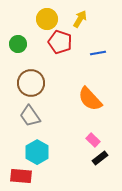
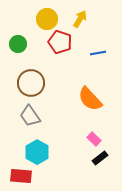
pink rectangle: moved 1 px right, 1 px up
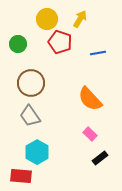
pink rectangle: moved 4 px left, 5 px up
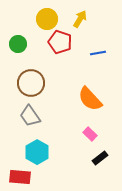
red rectangle: moved 1 px left, 1 px down
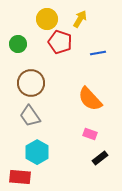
pink rectangle: rotated 24 degrees counterclockwise
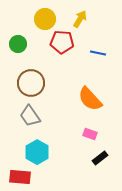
yellow circle: moved 2 px left
red pentagon: moved 2 px right; rotated 15 degrees counterclockwise
blue line: rotated 21 degrees clockwise
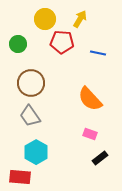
cyan hexagon: moved 1 px left
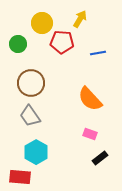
yellow circle: moved 3 px left, 4 px down
blue line: rotated 21 degrees counterclockwise
